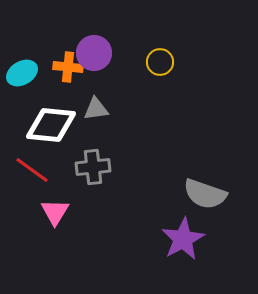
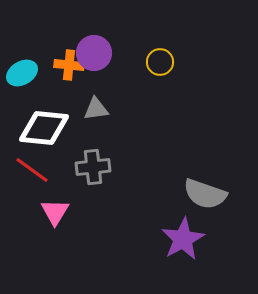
orange cross: moved 1 px right, 2 px up
white diamond: moved 7 px left, 3 px down
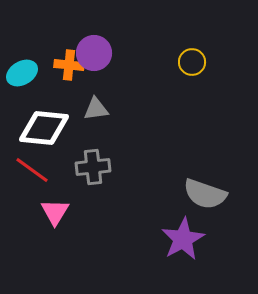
yellow circle: moved 32 px right
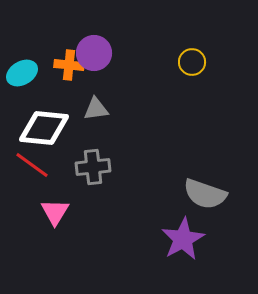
red line: moved 5 px up
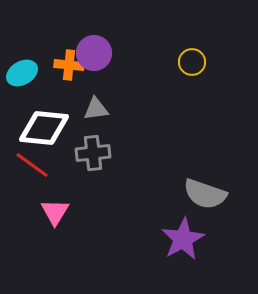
gray cross: moved 14 px up
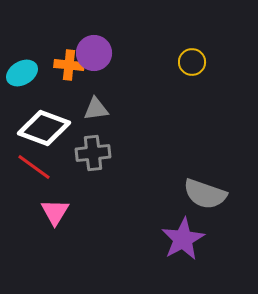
white diamond: rotated 15 degrees clockwise
red line: moved 2 px right, 2 px down
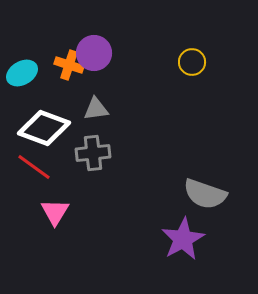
orange cross: rotated 12 degrees clockwise
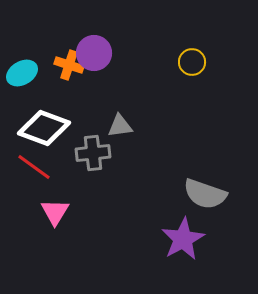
gray triangle: moved 24 px right, 17 px down
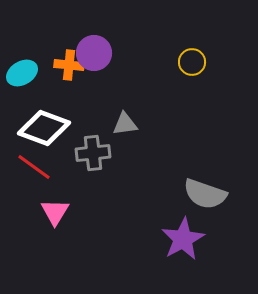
orange cross: rotated 12 degrees counterclockwise
gray triangle: moved 5 px right, 2 px up
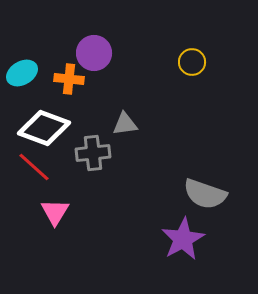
orange cross: moved 14 px down
red line: rotated 6 degrees clockwise
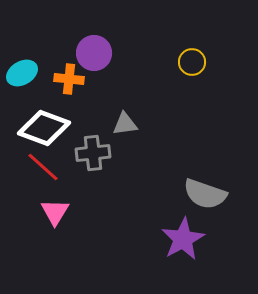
red line: moved 9 px right
